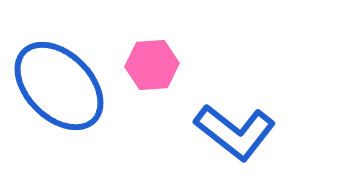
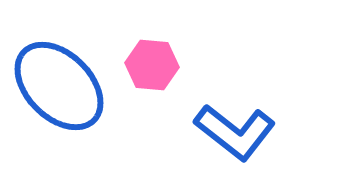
pink hexagon: rotated 9 degrees clockwise
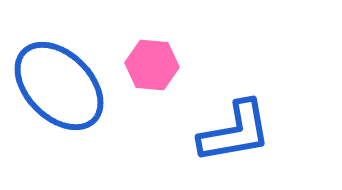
blue L-shape: rotated 48 degrees counterclockwise
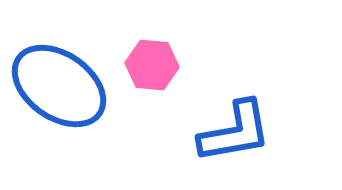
blue ellipse: rotated 10 degrees counterclockwise
